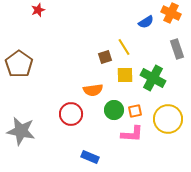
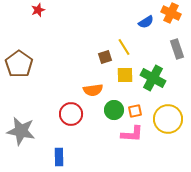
blue rectangle: moved 31 px left; rotated 66 degrees clockwise
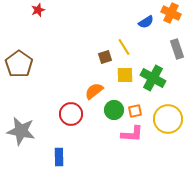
orange semicircle: moved 1 px right, 1 px down; rotated 150 degrees clockwise
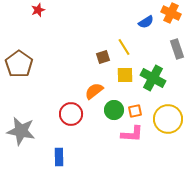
brown square: moved 2 px left
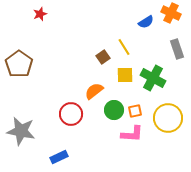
red star: moved 2 px right, 4 px down
brown square: rotated 16 degrees counterclockwise
yellow circle: moved 1 px up
blue rectangle: rotated 66 degrees clockwise
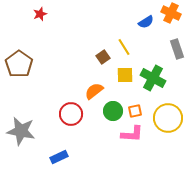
green circle: moved 1 px left, 1 px down
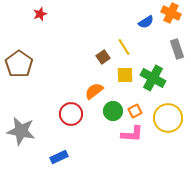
orange square: rotated 16 degrees counterclockwise
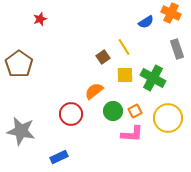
red star: moved 5 px down
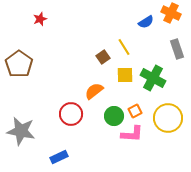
green circle: moved 1 px right, 5 px down
